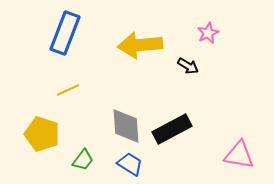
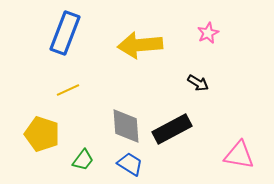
black arrow: moved 10 px right, 17 px down
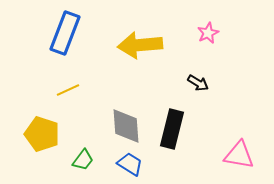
black rectangle: rotated 48 degrees counterclockwise
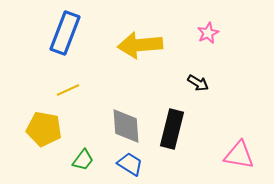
yellow pentagon: moved 2 px right, 5 px up; rotated 8 degrees counterclockwise
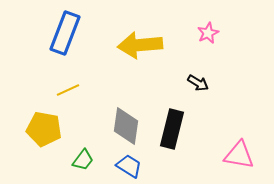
gray diamond: rotated 12 degrees clockwise
blue trapezoid: moved 1 px left, 2 px down
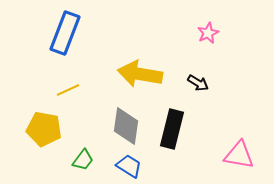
yellow arrow: moved 29 px down; rotated 15 degrees clockwise
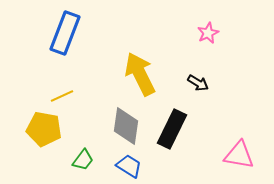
yellow arrow: rotated 54 degrees clockwise
yellow line: moved 6 px left, 6 px down
black rectangle: rotated 12 degrees clockwise
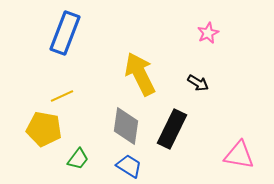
green trapezoid: moved 5 px left, 1 px up
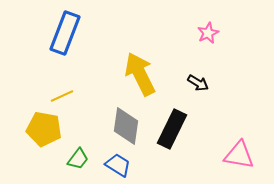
blue trapezoid: moved 11 px left, 1 px up
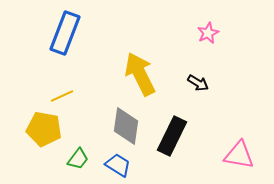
black rectangle: moved 7 px down
